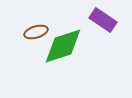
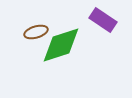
green diamond: moved 2 px left, 1 px up
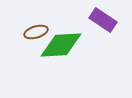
green diamond: rotated 15 degrees clockwise
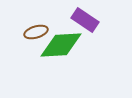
purple rectangle: moved 18 px left
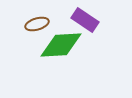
brown ellipse: moved 1 px right, 8 px up
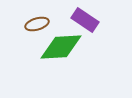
green diamond: moved 2 px down
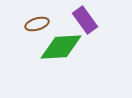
purple rectangle: rotated 20 degrees clockwise
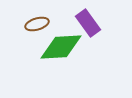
purple rectangle: moved 3 px right, 3 px down
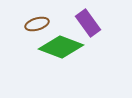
green diamond: rotated 24 degrees clockwise
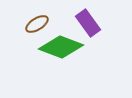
brown ellipse: rotated 15 degrees counterclockwise
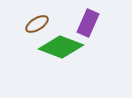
purple rectangle: rotated 60 degrees clockwise
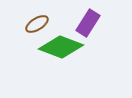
purple rectangle: rotated 8 degrees clockwise
